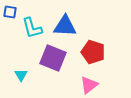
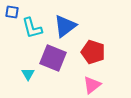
blue square: moved 2 px right
blue triangle: rotated 40 degrees counterclockwise
cyan triangle: moved 7 px right, 1 px up
pink triangle: moved 3 px right
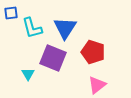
blue square: moved 1 px left, 1 px down; rotated 16 degrees counterclockwise
blue triangle: moved 2 px down; rotated 20 degrees counterclockwise
pink triangle: moved 5 px right
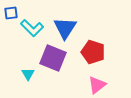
cyan L-shape: rotated 30 degrees counterclockwise
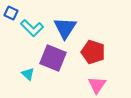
blue square: rotated 32 degrees clockwise
cyan triangle: rotated 16 degrees counterclockwise
pink triangle: rotated 18 degrees counterclockwise
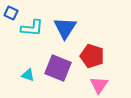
cyan L-shape: rotated 40 degrees counterclockwise
red pentagon: moved 1 px left, 4 px down
purple square: moved 5 px right, 10 px down
cyan triangle: moved 1 px down; rotated 24 degrees counterclockwise
pink triangle: moved 2 px right
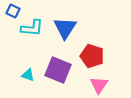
blue square: moved 2 px right, 2 px up
purple square: moved 2 px down
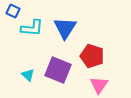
cyan triangle: rotated 24 degrees clockwise
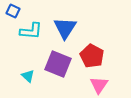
cyan L-shape: moved 1 px left, 3 px down
red pentagon: rotated 10 degrees clockwise
purple square: moved 6 px up
cyan triangle: moved 1 px down
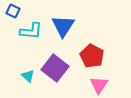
blue triangle: moved 2 px left, 2 px up
purple square: moved 3 px left, 4 px down; rotated 16 degrees clockwise
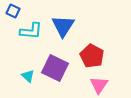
purple square: rotated 12 degrees counterclockwise
